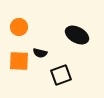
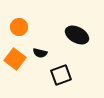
orange square: moved 4 px left, 2 px up; rotated 35 degrees clockwise
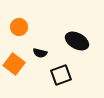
black ellipse: moved 6 px down
orange square: moved 1 px left, 5 px down
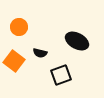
orange square: moved 3 px up
